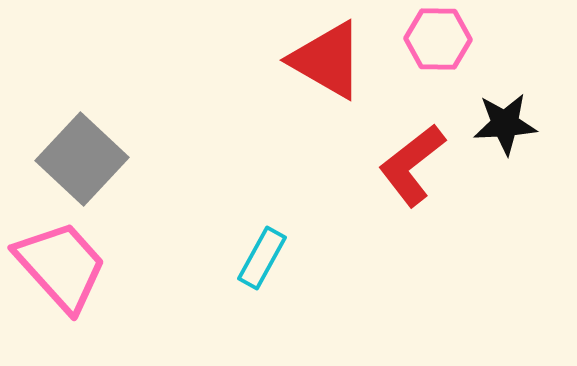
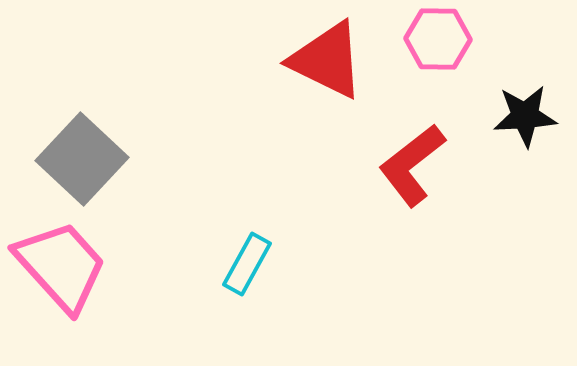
red triangle: rotated 4 degrees counterclockwise
black star: moved 20 px right, 8 px up
cyan rectangle: moved 15 px left, 6 px down
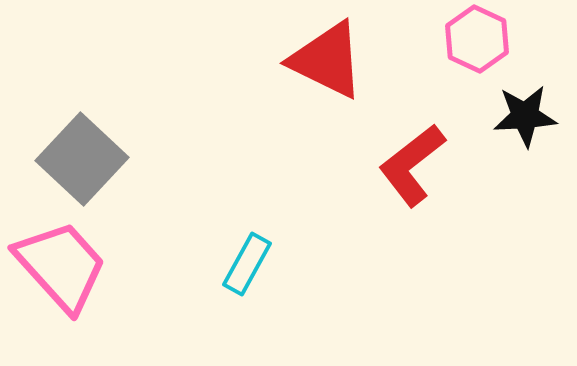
pink hexagon: moved 39 px right; rotated 24 degrees clockwise
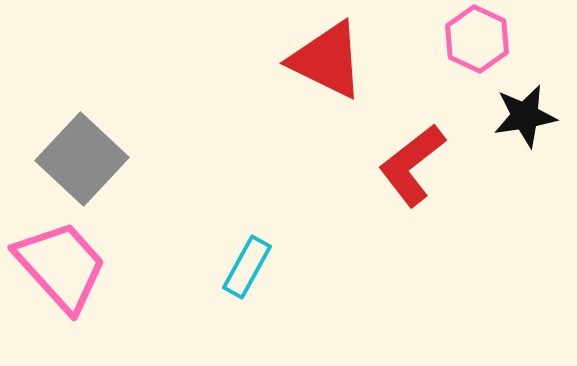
black star: rotated 6 degrees counterclockwise
cyan rectangle: moved 3 px down
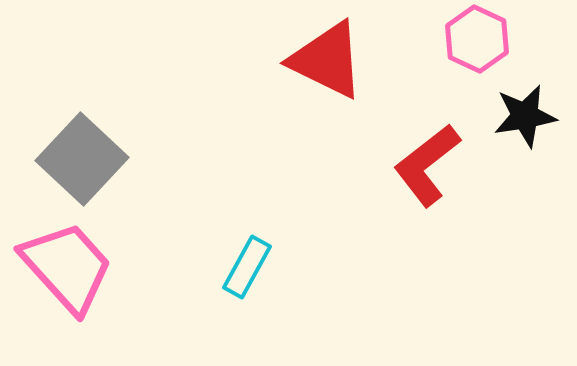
red L-shape: moved 15 px right
pink trapezoid: moved 6 px right, 1 px down
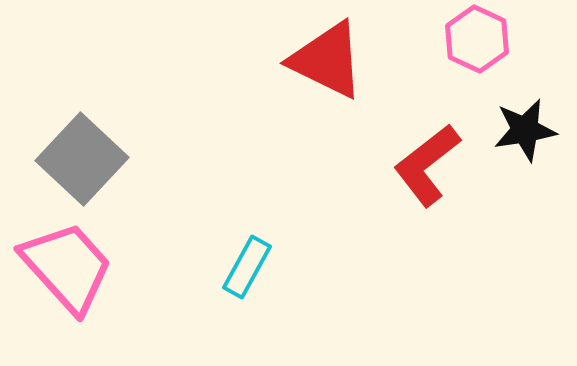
black star: moved 14 px down
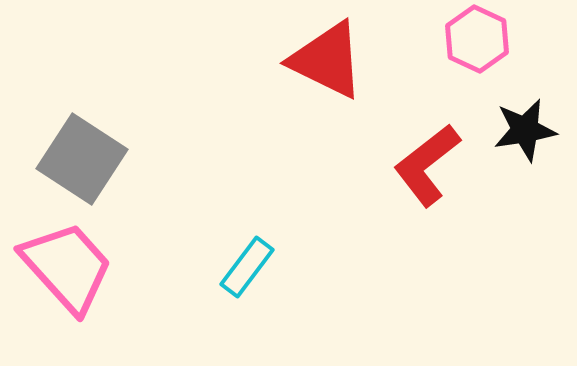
gray square: rotated 10 degrees counterclockwise
cyan rectangle: rotated 8 degrees clockwise
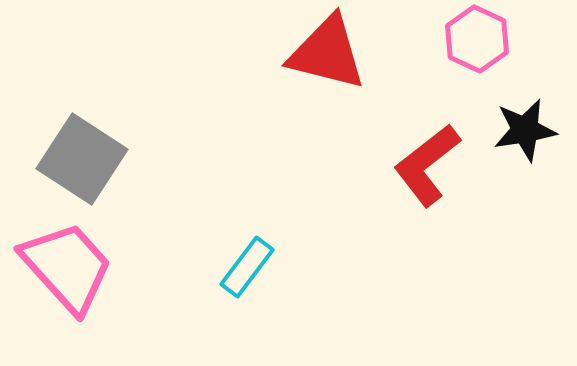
red triangle: moved 7 px up; rotated 12 degrees counterclockwise
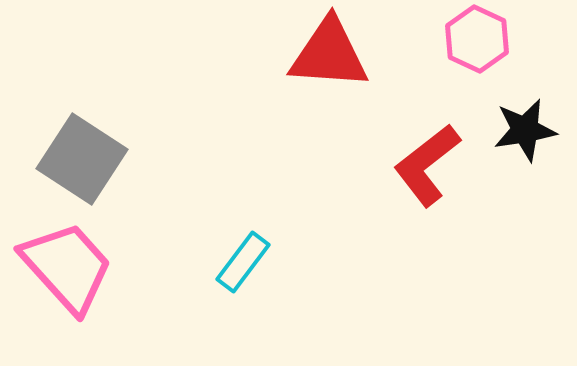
red triangle: moved 2 px right, 1 px down; rotated 10 degrees counterclockwise
cyan rectangle: moved 4 px left, 5 px up
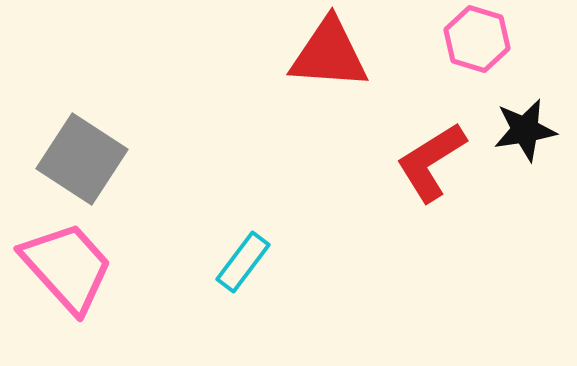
pink hexagon: rotated 8 degrees counterclockwise
red L-shape: moved 4 px right, 3 px up; rotated 6 degrees clockwise
